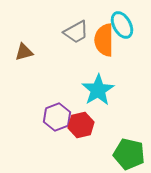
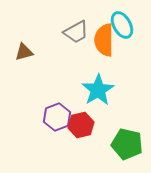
green pentagon: moved 2 px left, 10 px up
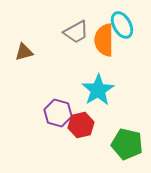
purple hexagon: moved 1 px right, 4 px up; rotated 24 degrees counterclockwise
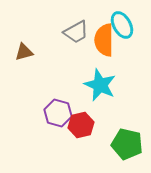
cyan star: moved 2 px right, 5 px up; rotated 16 degrees counterclockwise
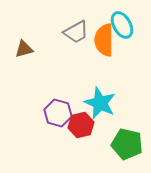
brown triangle: moved 3 px up
cyan star: moved 18 px down
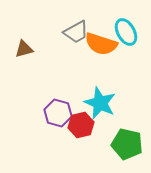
cyan ellipse: moved 4 px right, 7 px down
orange semicircle: moved 3 px left, 4 px down; rotated 72 degrees counterclockwise
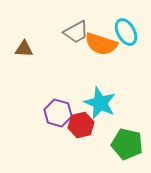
brown triangle: rotated 18 degrees clockwise
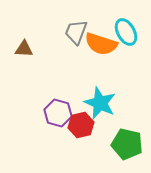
gray trapezoid: rotated 140 degrees clockwise
